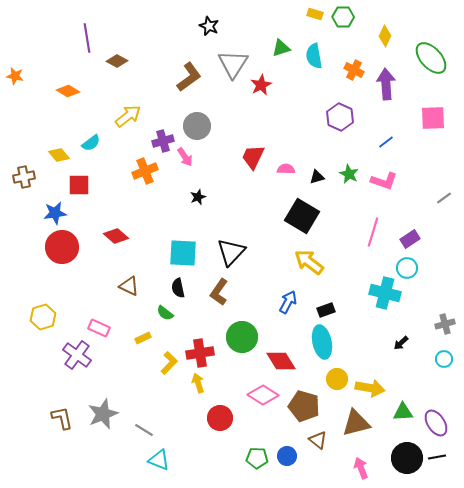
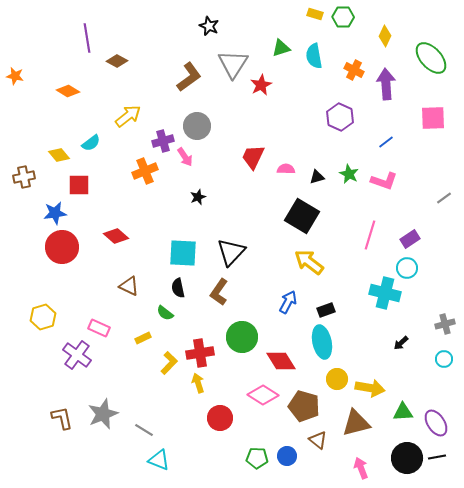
pink line at (373, 232): moved 3 px left, 3 px down
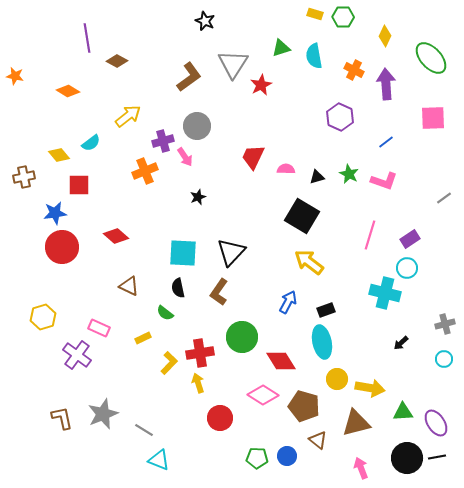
black star at (209, 26): moved 4 px left, 5 px up
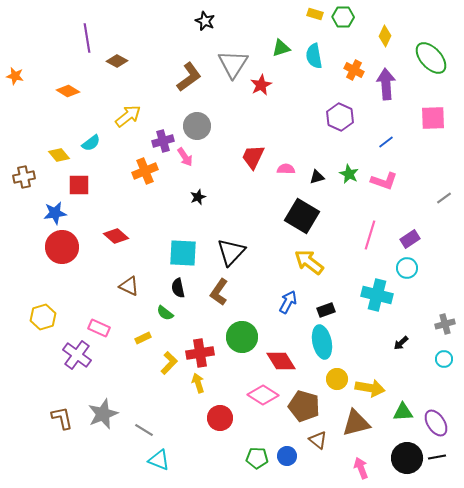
cyan cross at (385, 293): moved 8 px left, 2 px down
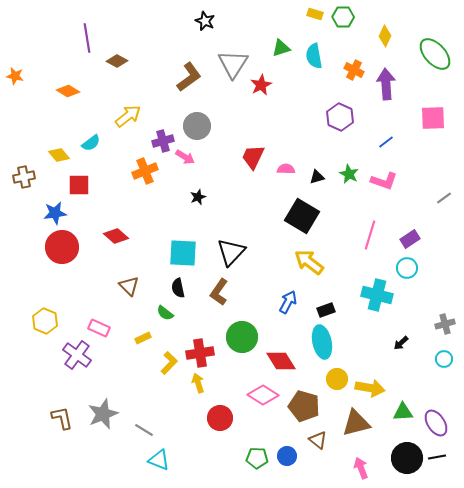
green ellipse at (431, 58): moved 4 px right, 4 px up
pink arrow at (185, 157): rotated 24 degrees counterclockwise
brown triangle at (129, 286): rotated 20 degrees clockwise
yellow hexagon at (43, 317): moved 2 px right, 4 px down; rotated 20 degrees counterclockwise
